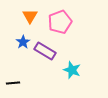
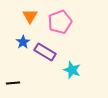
purple rectangle: moved 1 px down
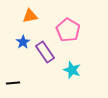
orange triangle: rotated 49 degrees clockwise
pink pentagon: moved 8 px right, 8 px down; rotated 20 degrees counterclockwise
purple rectangle: rotated 25 degrees clockwise
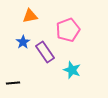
pink pentagon: rotated 20 degrees clockwise
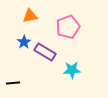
pink pentagon: moved 3 px up
blue star: moved 1 px right
purple rectangle: rotated 25 degrees counterclockwise
cyan star: rotated 24 degrees counterclockwise
